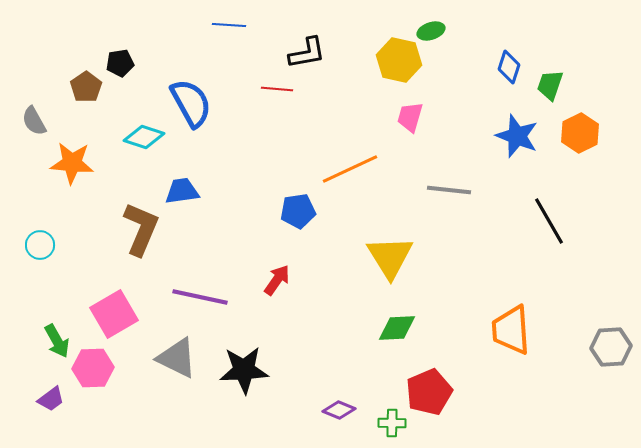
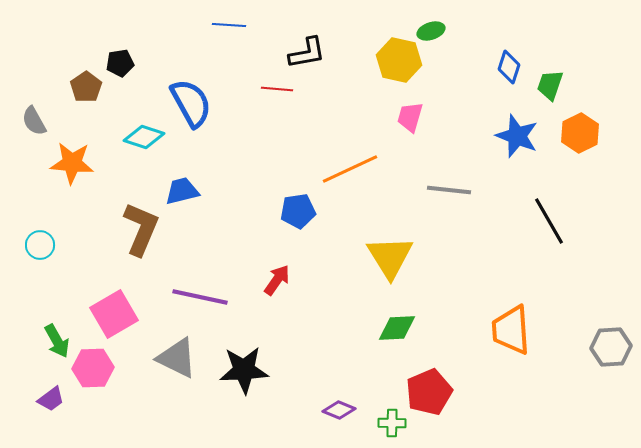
blue trapezoid: rotated 6 degrees counterclockwise
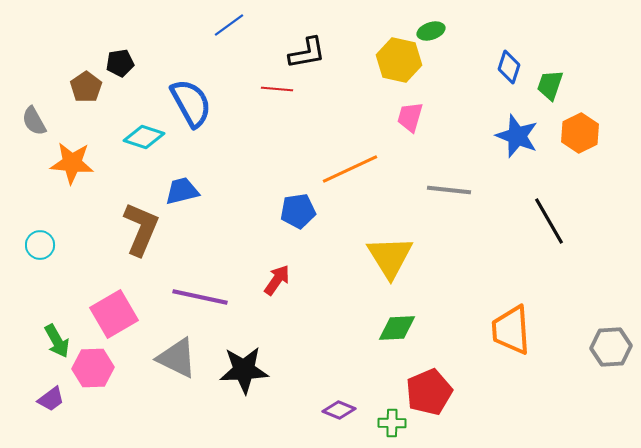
blue line: rotated 40 degrees counterclockwise
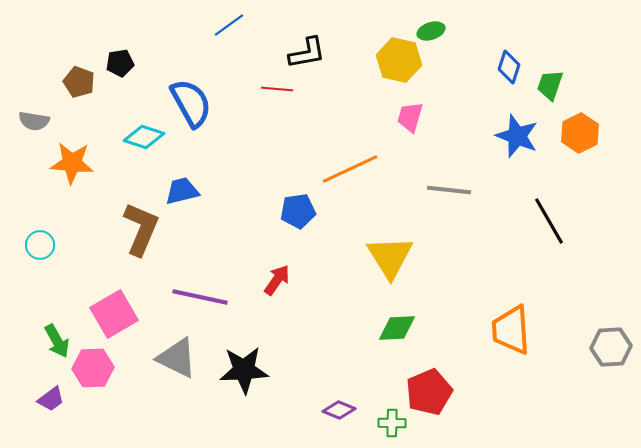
brown pentagon: moved 7 px left, 5 px up; rotated 16 degrees counterclockwise
gray semicircle: rotated 52 degrees counterclockwise
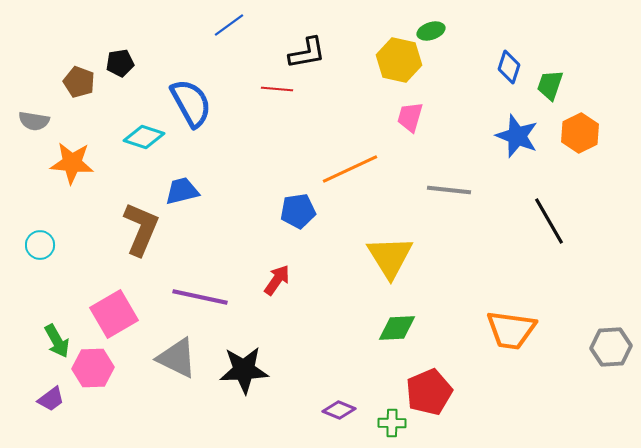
orange trapezoid: rotated 78 degrees counterclockwise
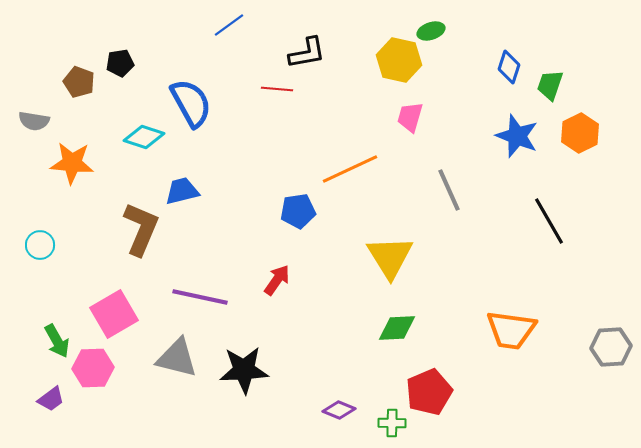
gray line: rotated 60 degrees clockwise
gray triangle: rotated 12 degrees counterclockwise
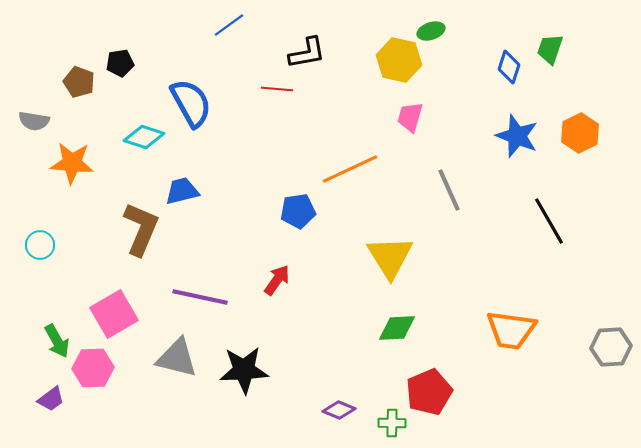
green trapezoid: moved 36 px up
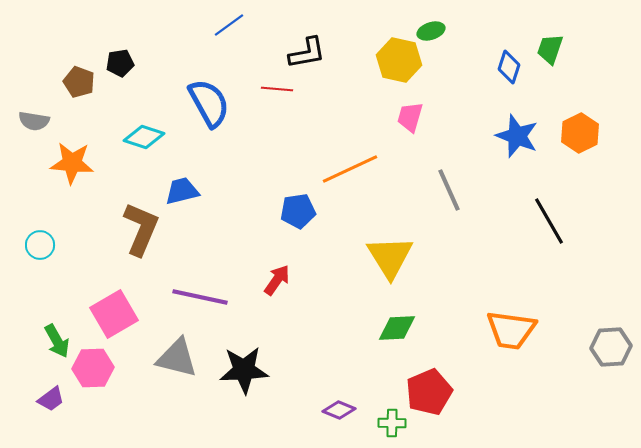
blue semicircle: moved 18 px right
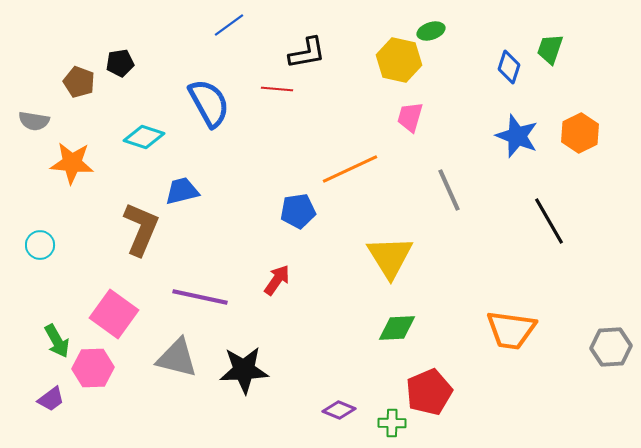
pink square: rotated 24 degrees counterclockwise
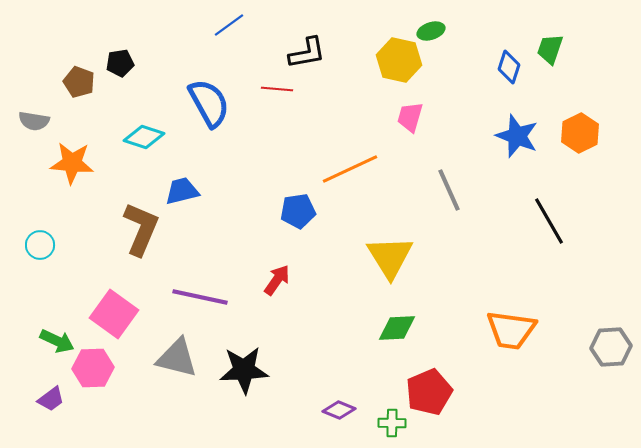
green arrow: rotated 36 degrees counterclockwise
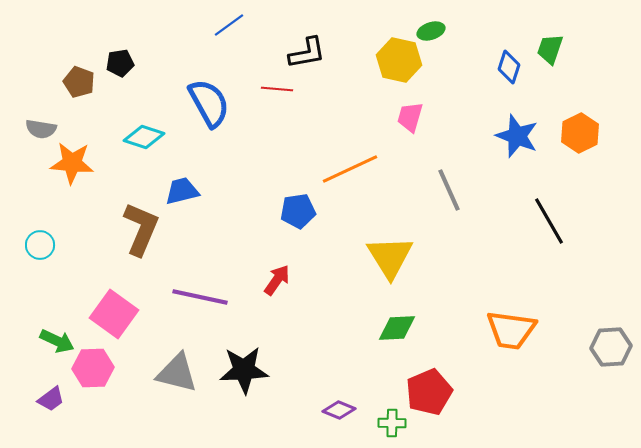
gray semicircle: moved 7 px right, 8 px down
gray triangle: moved 15 px down
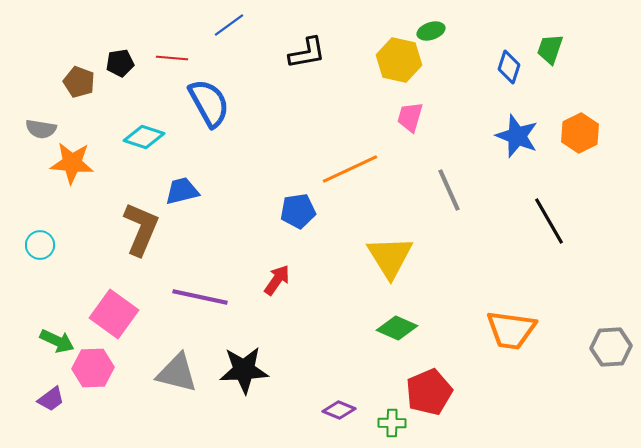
red line: moved 105 px left, 31 px up
green diamond: rotated 27 degrees clockwise
